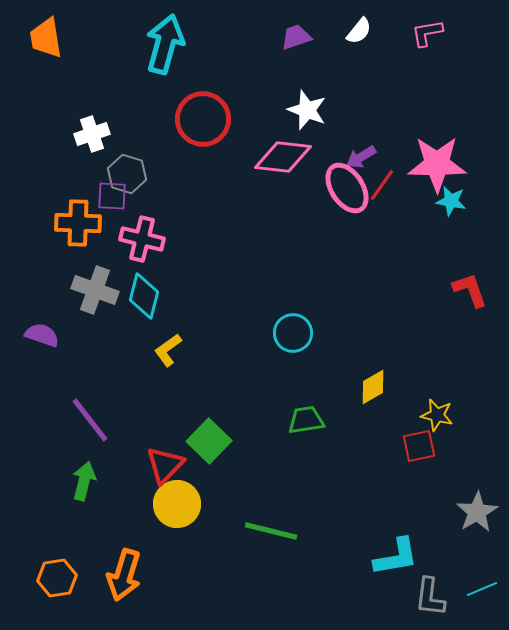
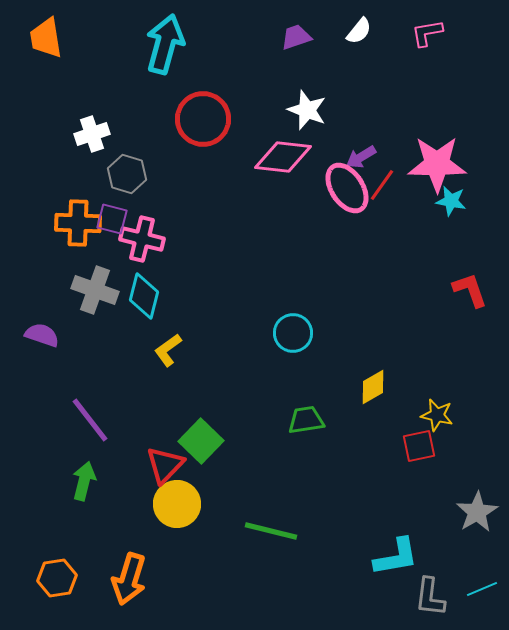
purple square: moved 23 px down; rotated 12 degrees clockwise
green square: moved 8 px left
orange arrow: moved 5 px right, 4 px down
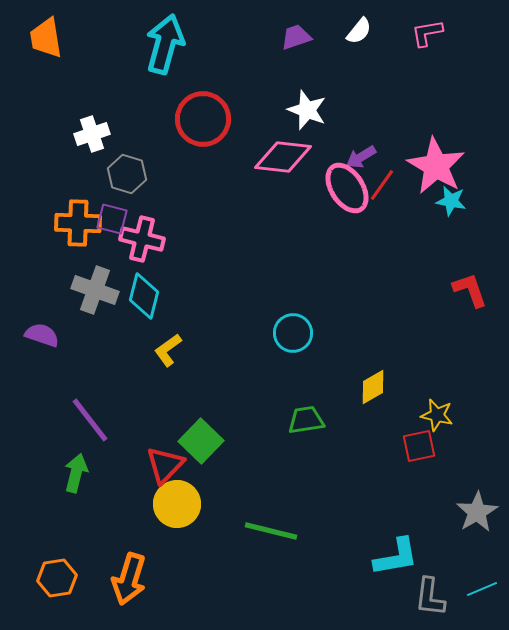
pink star: moved 1 px left, 2 px down; rotated 30 degrees clockwise
green arrow: moved 8 px left, 8 px up
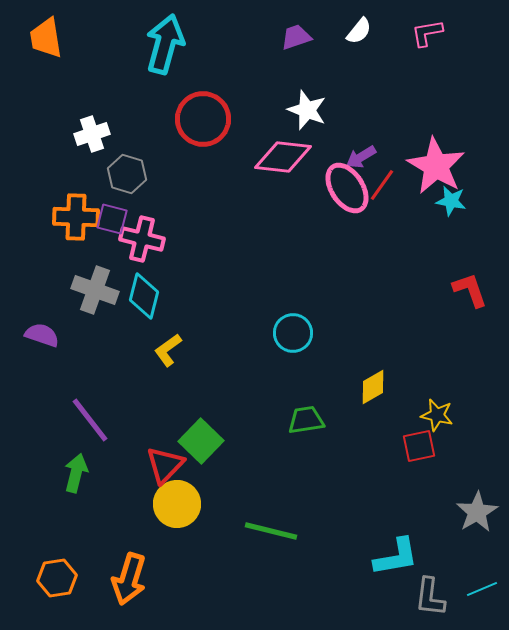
orange cross: moved 2 px left, 6 px up
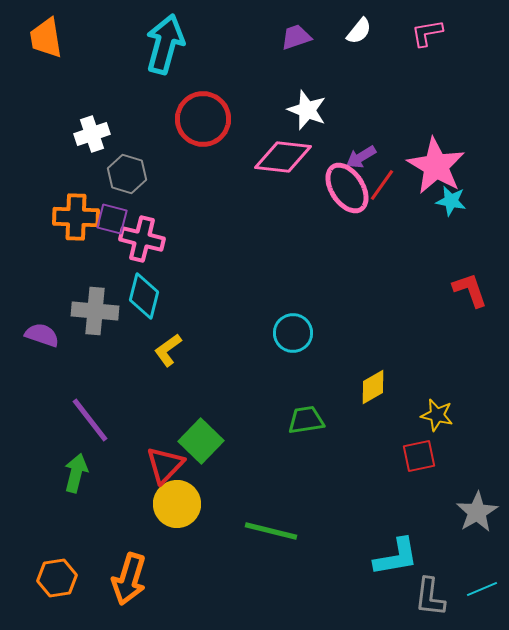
gray cross: moved 21 px down; rotated 15 degrees counterclockwise
red square: moved 10 px down
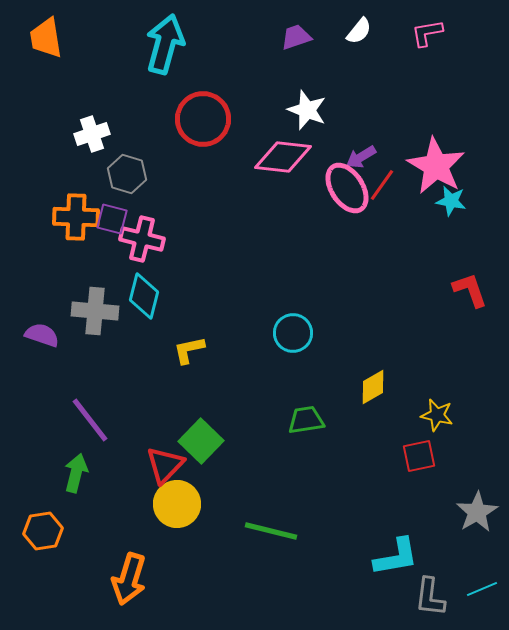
yellow L-shape: moved 21 px right; rotated 24 degrees clockwise
orange hexagon: moved 14 px left, 47 px up
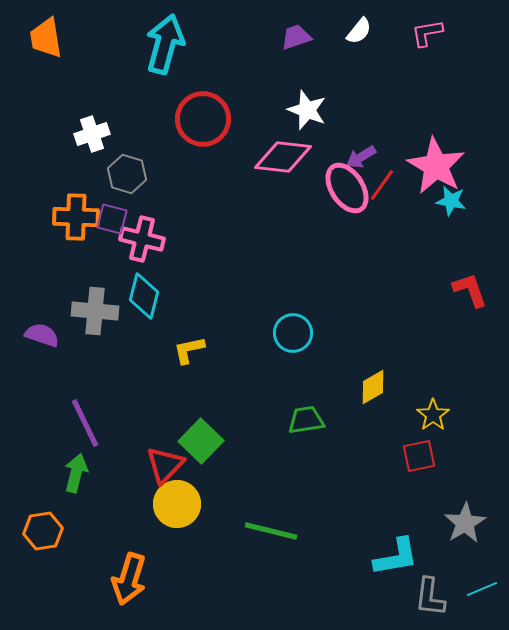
yellow star: moved 4 px left; rotated 24 degrees clockwise
purple line: moved 5 px left, 3 px down; rotated 12 degrees clockwise
gray star: moved 12 px left, 11 px down
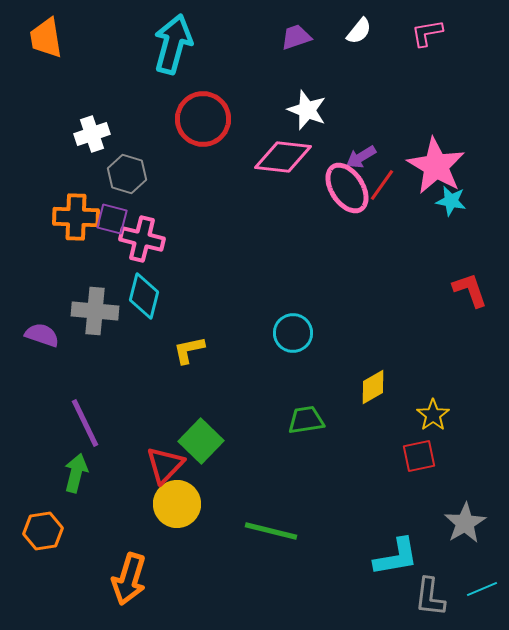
cyan arrow: moved 8 px right
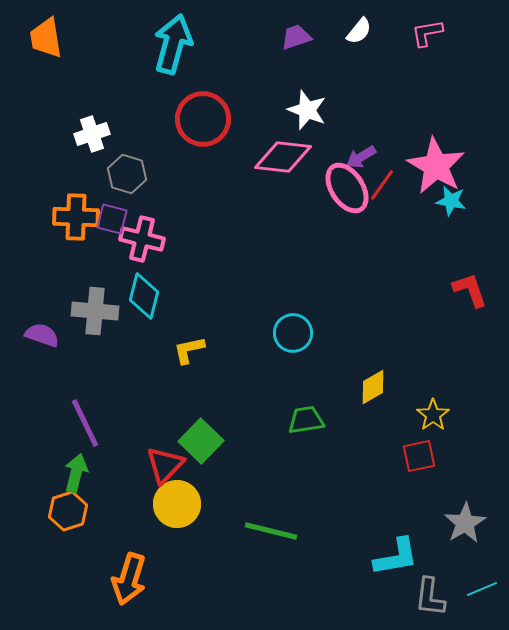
orange hexagon: moved 25 px right, 20 px up; rotated 9 degrees counterclockwise
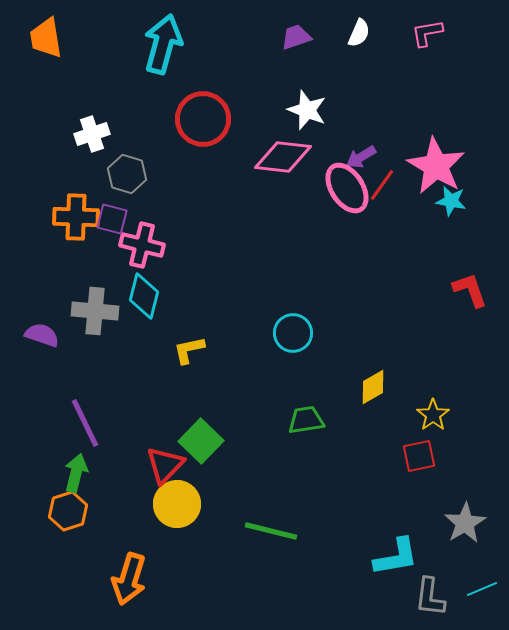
white semicircle: moved 2 px down; rotated 16 degrees counterclockwise
cyan arrow: moved 10 px left
pink cross: moved 6 px down
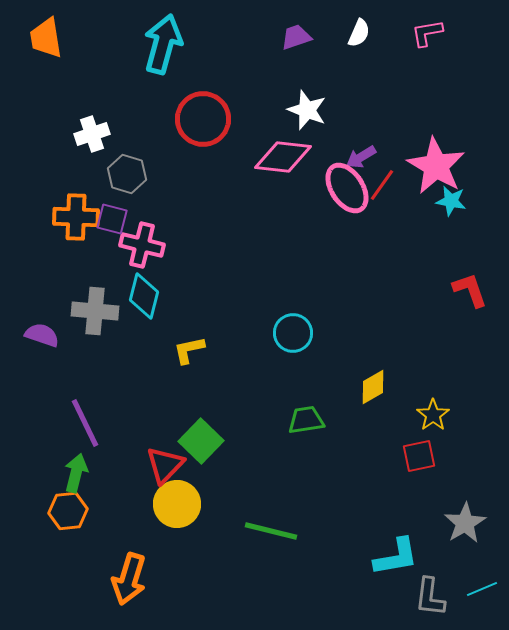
orange hexagon: rotated 12 degrees clockwise
